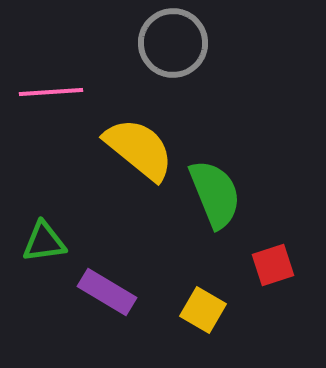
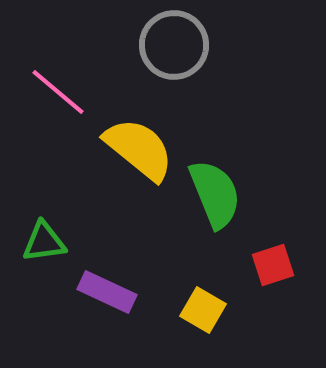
gray circle: moved 1 px right, 2 px down
pink line: moved 7 px right; rotated 44 degrees clockwise
purple rectangle: rotated 6 degrees counterclockwise
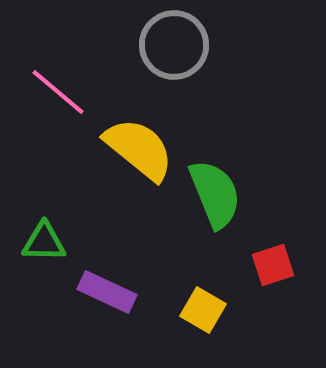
green triangle: rotated 9 degrees clockwise
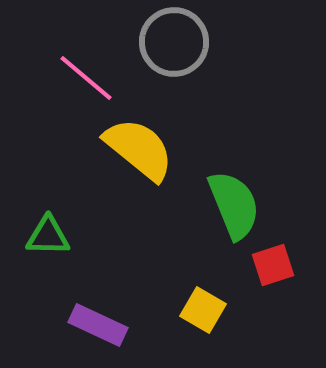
gray circle: moved 3 px up
pink line: moved 28 px right, 14 px up
green semicircle: moved 19 px right, 11 px down
green triangle: moved 4 px right, 6 px up
purple rectangle: moved 9 px left, 33 px down
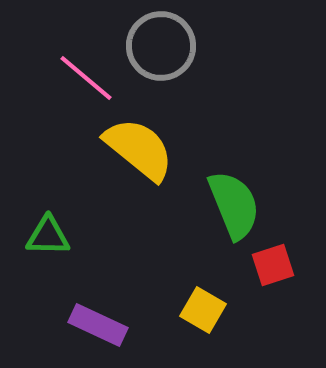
gray circle: moved 13 px left, 4 px down
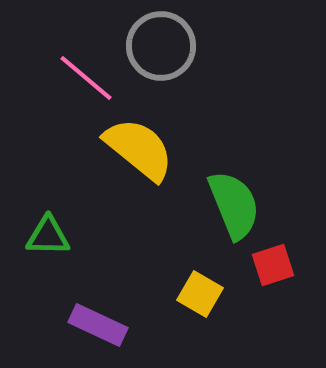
yellow square: moved 3 px left, 16 px up
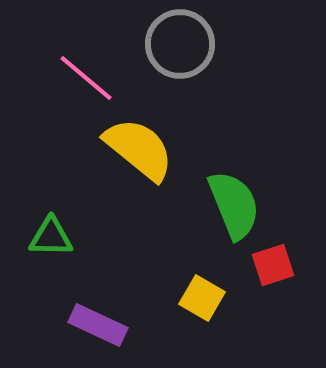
gray circle: moved 19 px right, 2 px up
green triangle: moved 3 px right, 1 px down
yellow square: moved 2 px right, 4 px down
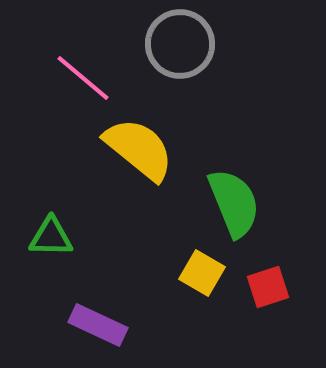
pink line: moved 3 px left
green semicircle: moved 2 px up
red square: moved 5 px left, 22 px down
yellow square: moved 25 px up
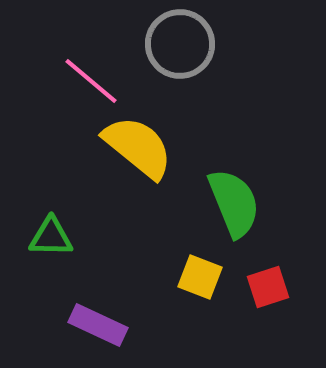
pink line: moved 8 px right, 3 px down
yellow semicircle: moved 1 px left, 2 px up
yellow square: moved 2 px left, 4 px down; rotated 9 degrees counterclockwise
